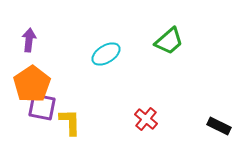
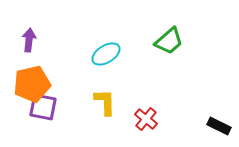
orange pentagon: rotated 21 degrees clockwise
purple square: moved 1 px right
yellow L-shape: moved 35 px right, 20 px up
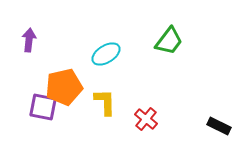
green trapezoid: rotated 12 degrees counterclockwise
orange pentagon: moved 32 px right, 3 px down
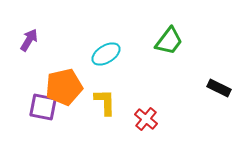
purple arrow: rotated 25 degrees clockwise
black rectangle: moved 38 px up
